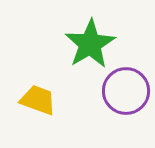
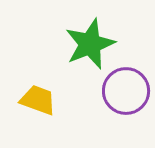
green star: rotated 9 degrees clockwise
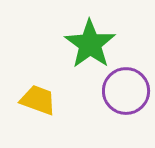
green star: rotated 15 degrees counterclockwise
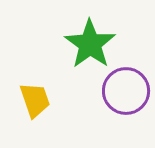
yellow trapezoid: moved 3 px left; rotated 51 degrees clockwise
